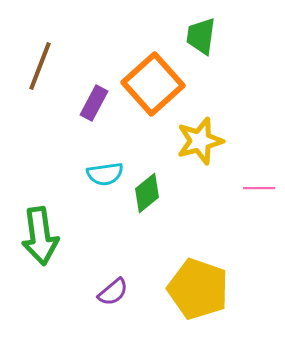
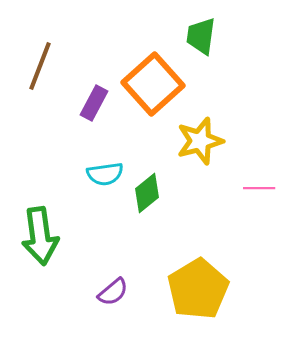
yellow pentagon: rotated 22 degrees clockwise
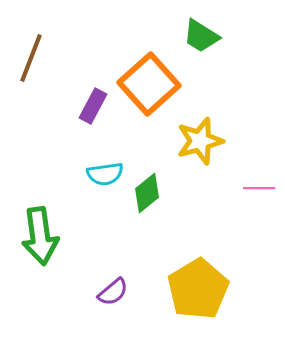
green trapezoid: rotated 66 degrees counterclockwise
brown line: moved 9 px left, 8 px up
orange square: moved 4 px left
purple rectangle: moved 1 px left, 3 px down
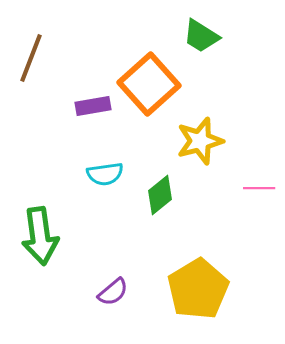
purple rectangle: rotated 52 degrees clockwise
green diamond: moved 13 px right, 2 px down
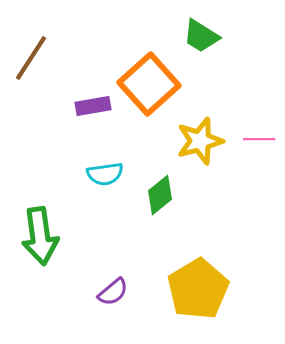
brown line: rotated 12 degrees clockwise
pink line: moved 49 px up
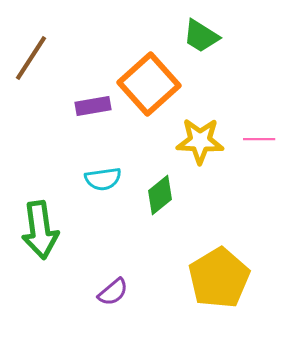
yellow star: rotated 18 degrees clockwise
cyan semicircle: moved 2 px left, 5 px down
green arrow: moved 6 px up
yellow pentagon: moved 21 px right, 11 px up
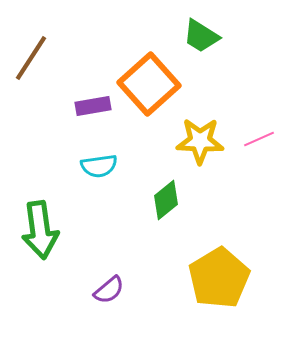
pink line: rotated 24 degrees counterclockwise
cyan semicircle: moved 4 px left, 13 px up
green diamond: moved 6 px right, 5 px down
purple semicircle: moved 4 px left, 2 px up
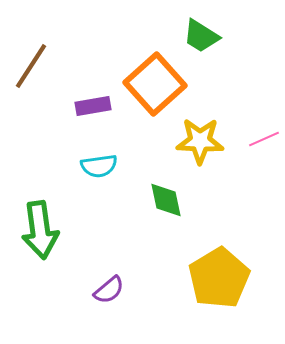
brown line: moved 8 px down
orange square: moved 6 px right
pink line: moved 5 px right
green diamond: rotated 63 degrees counterclockwise
